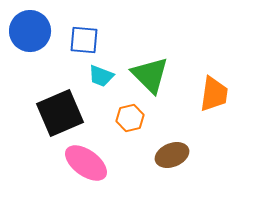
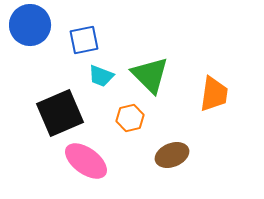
blue circle: moved 6 px up
blue square: rotated 16 degrees counterclockwise
pink ellipse: moved 2 px up
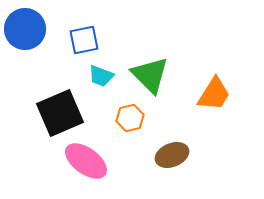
blue circle: moved 5 px left, 4 px down
orange trapezoid: rotated 24 degrees clockwise
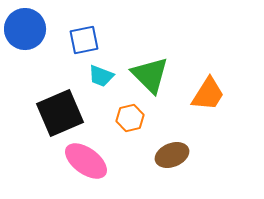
orange trapezoid: moved 6 px left
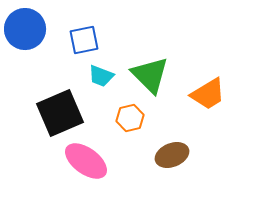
orange trapezoid: rotated 27 degrees clockwise
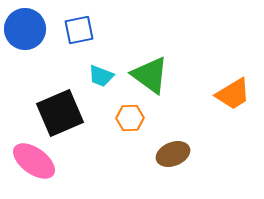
blue square: moved 5 px left, 10 px up
green triangle: rotated 9 degrees counterclockwise
orange trapezoid: moved 25 px right
orange hexagon: rotated 12 degrees clockwise
brown ellipse: moved 1 px right, 1 px up
pink ellipse: moved 52 px left
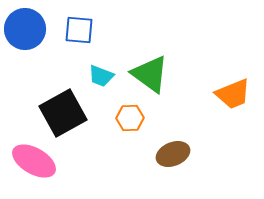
blue square: rotated 16 degrees clockwise
green triangle: moved 1 px up
orange trapezoid: rotated 9 degrees clockwise
black square: moved 3 px right; rotated 6 degrees counterclockwise
pink ellipse: rotated 6 degrees counterclockwise
